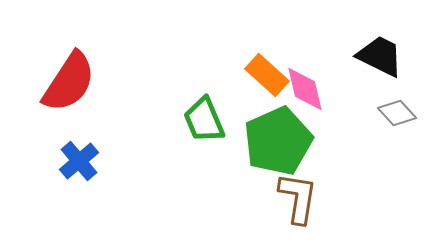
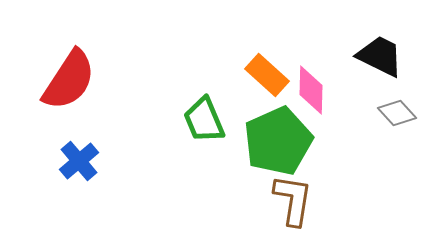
red semicircle: moved 2 px up
pink diamond: moved 6 px right, 1 px down; rotated 15 degrees clockwise
brown L-shape: moved 5 px left, 2 px down
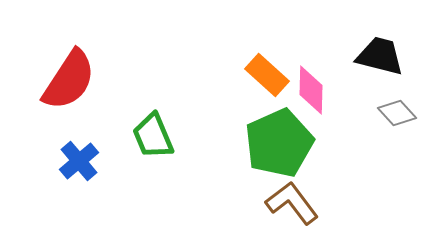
black trapezoid: rotated 12 degrees counterclockwise
green trapezoid: moved 51 px left, 16 px down
green pentagon: moved 1 px right, 2 px down
brown L-shape: moved 1 px left, 3 px down; rotated 46 degrees counterclockwise
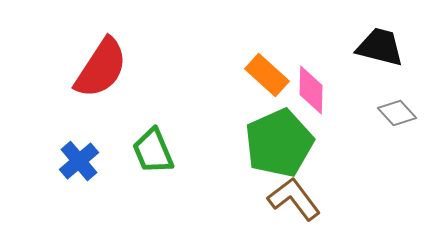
black trapezoid: moved 9 px up
red semicircle: moved 32 px right, 12 px up
green trapezoid: moved 15 px down
brown L-shape: moved 2 px right, 4 px up
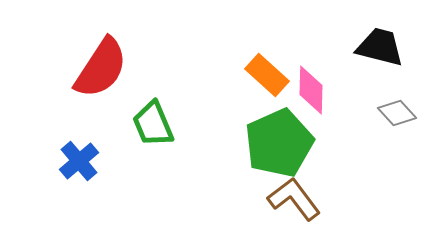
green trapezoid: moved 27 px up
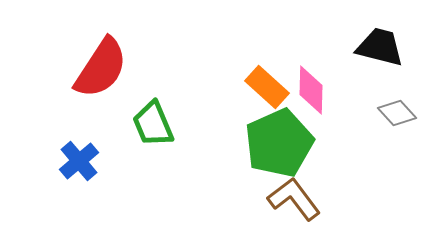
orange rectangle: moved 12 px down
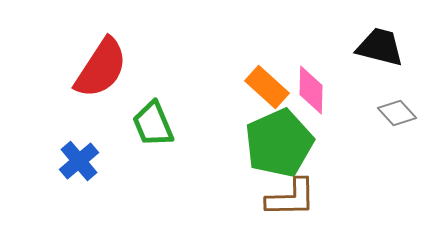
brown L-shape: moved 3 px left, 1 px up; rotated 126 degrees clockwise
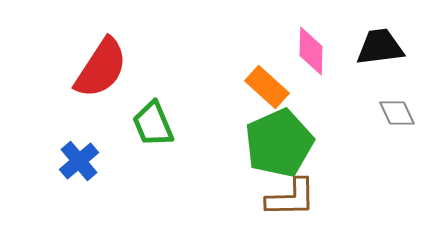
black trapezoid: rotated 21 degrees counterclockwise
pink diamond: moved 39 px up
gray diamond: rotated 18 degrees clockwise
